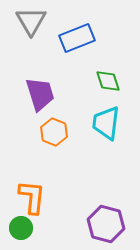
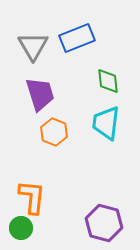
gray triangle: moved 2 px right, 25 px down
green diamond: rotated 12 degrees clockwise
purple hexagon: moved 2 px left, 1 px up
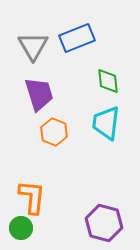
purple trapezoid: moved 1 px left
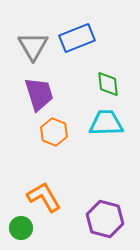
green diamond: moved 3 px down
cyan trapezoid: rotated 81 degrees clockwise
orange L-shape: moved 12 px right; rotated 36 degrees counterclockwise
purple hexagon: moved 1 px right, 4 px up
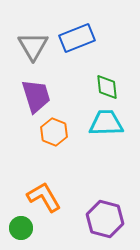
green diamond: moved 1 px left, 3 px down
purple trapezoid: moved 3 px left, 2 px down
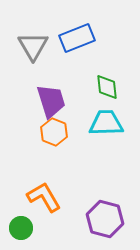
purple trapezoid: moved 15 px right, 5 px down
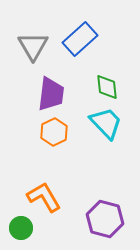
blue rectangle: moved 3 px right, 1 px down; rotated 20 degrees counterclockwise
purple trapezoid: moved 7 px up; rotated 24 degrees clockwise
cyan trapezoid: rotated 48 degrees clockwise
orange hexagon: rotated 12 degrees clockwise
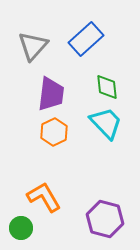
blue rectangle: moved 6 px right
gray triangle: rotated 12 degrees clockwise
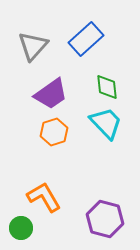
purple trapezoid: rotated 48 degrees clockwise
orange hexagon: rotated 8 degrees clockwise
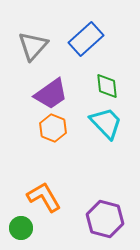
green diamond: moved 1 px up
orange hexagon: moved 1 px left, 4 px up; rotated 20 degrees counterclockwise
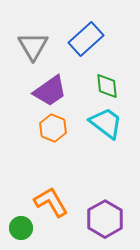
gray triangle: rotated 12 degrees counterclockwise
purple trapezoid: moved 1 px left, 3 px up
cyan trapezoid: rotated 9 degrees counterclockwise
orange L-shape: moved 7 px right, 5 px down
purple hexagon: rotated 15 degrees clockwise
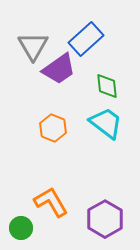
purple trapezoid: moved 9 px right, 22 px up
